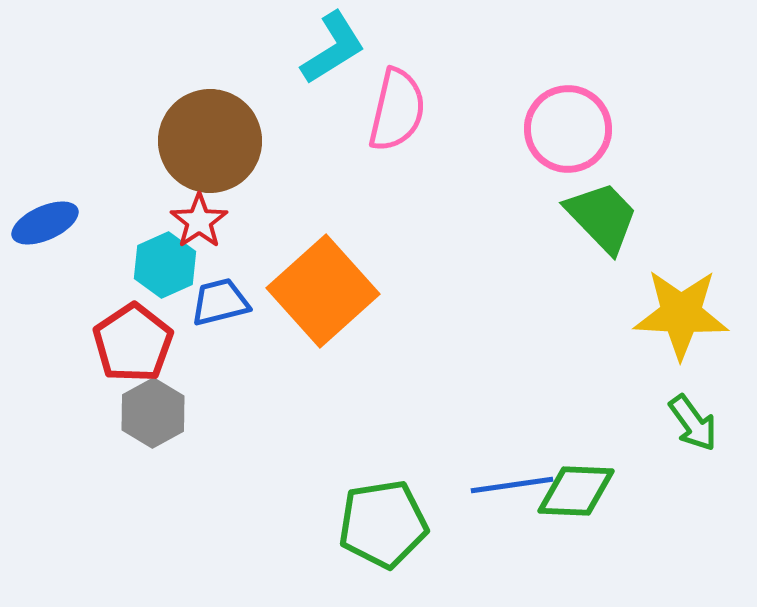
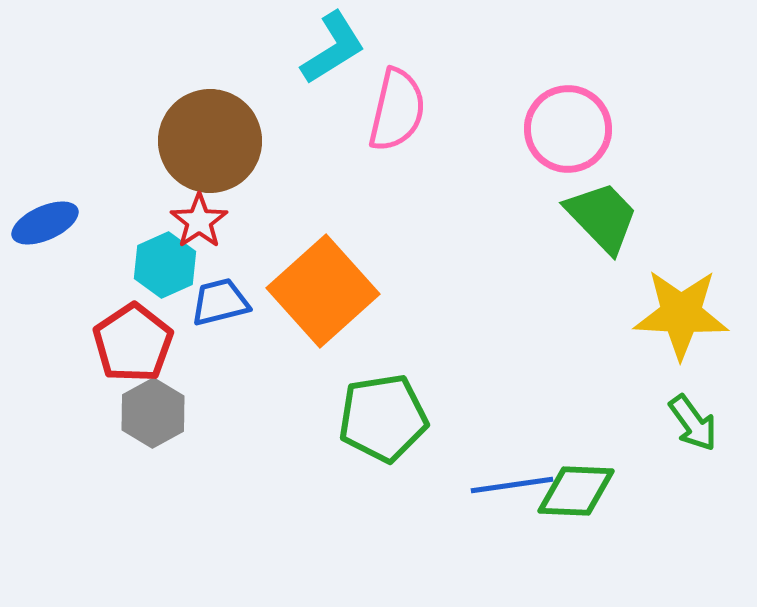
green pentagon: moved 106 px up
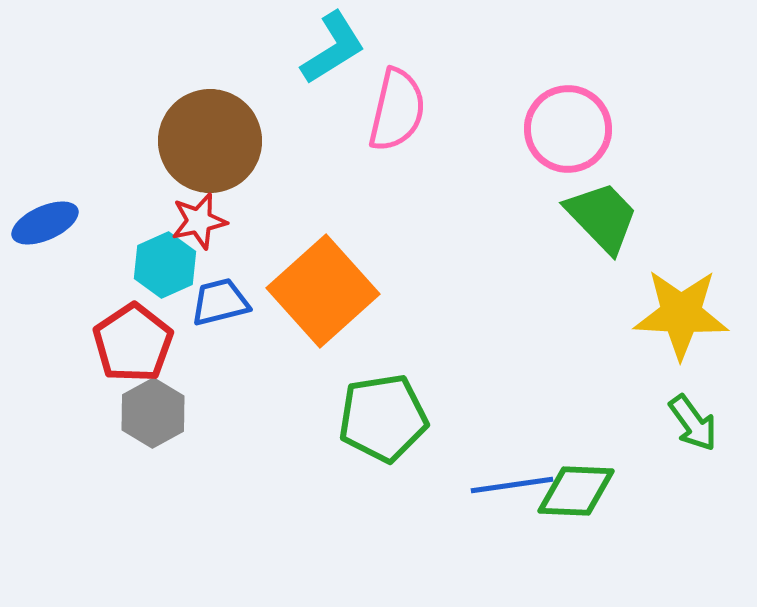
red star: rotated 22 degrees clockwise
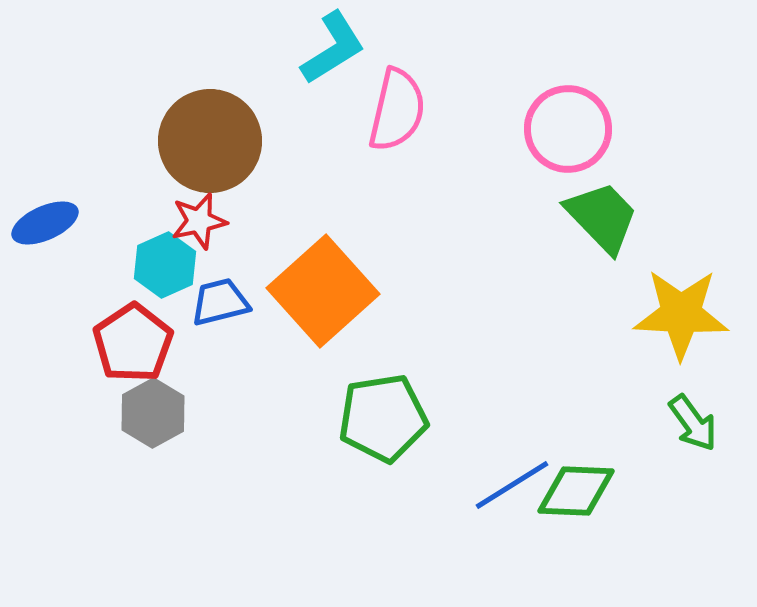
blue line: rotated 24 degrees counterclockwise
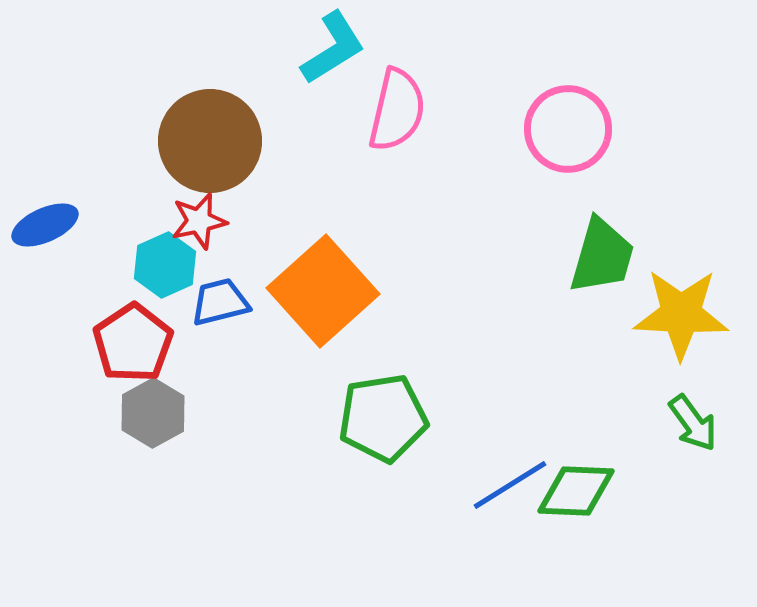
green trapezoid: moved 39 px down; rotated 60 degrees clockwise
blue ellipse: moved 2 px down
blue line: moved 2 px left
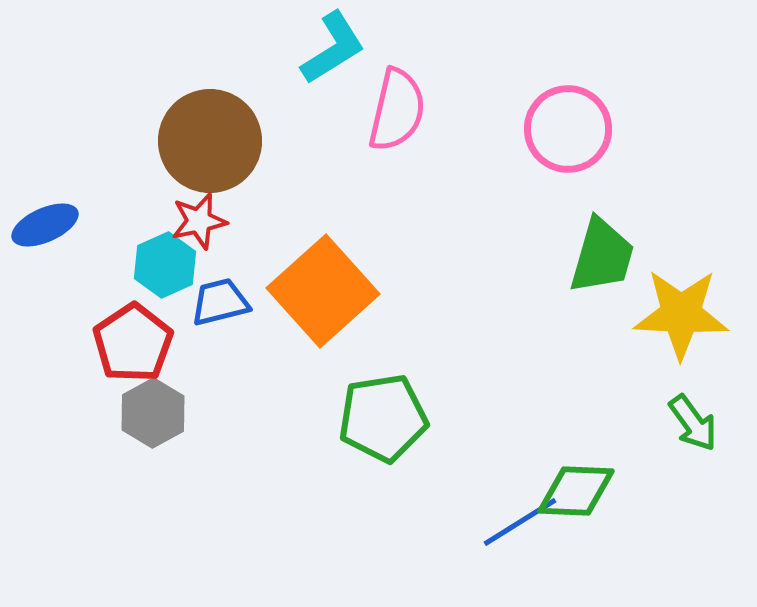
blue line: moved 10 px right, 37 px down
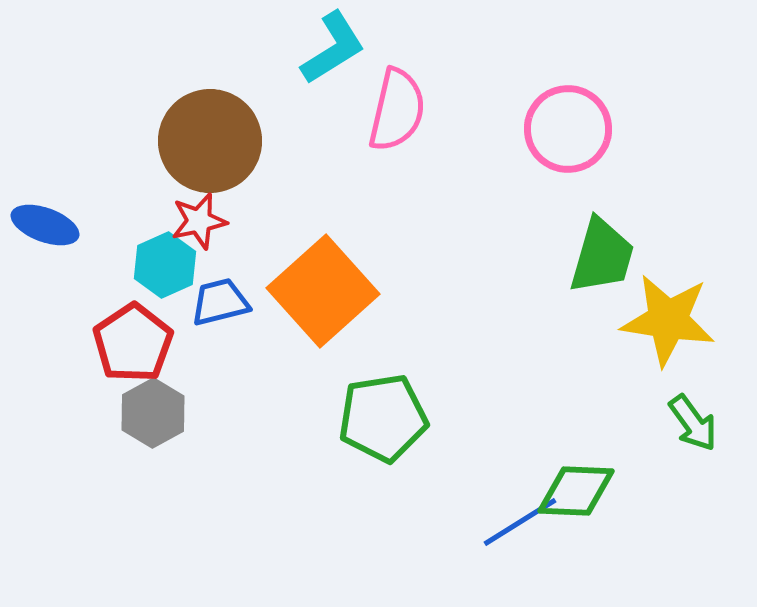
blue ellipse: rotated 44 degrees clockwise
yellow star: moved 13 px left, 6 px down; rotated 6 degrees clockwise
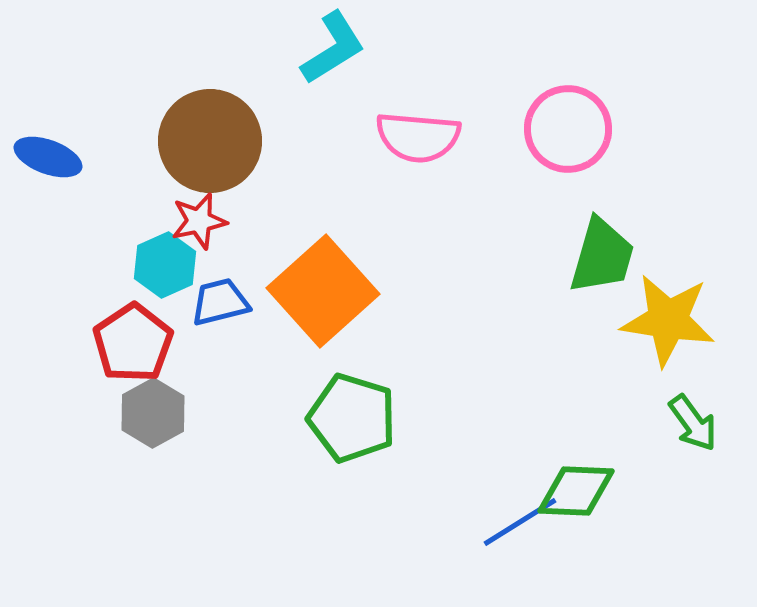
pink semicircle: moved 21 px right, 27 px down; rotated 82 degrees clockwise
blue ellipse: moved 3 px right, 68 px up
green pentagon: moved 31 px left; rotated 26 degrees clockwise
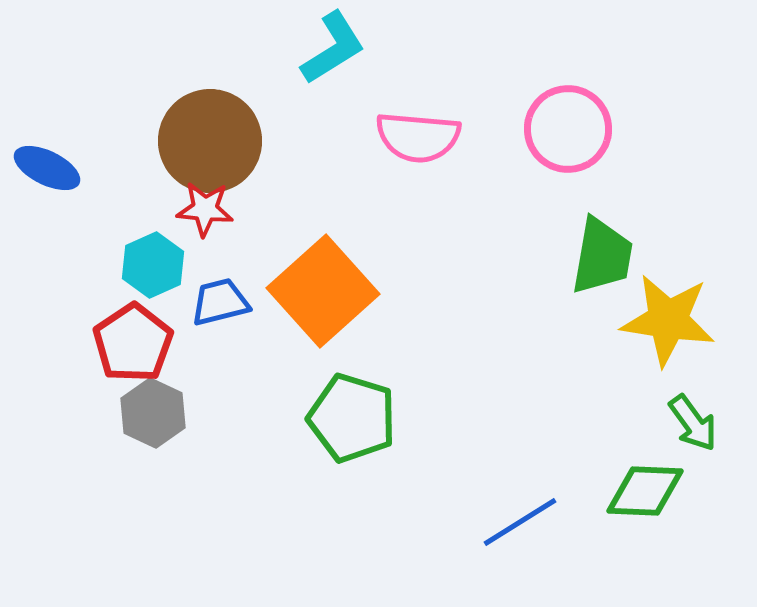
blue ellipse: moved 1 px left, 11 px down; rotated 6 degrees clockwise
red star: moved 6 px right, 12 px up; rotated 18 degrees clockwise
green trapezoid: rotated 6 degrees counterclockwise
cyan hexagon: moved 12 px left
gray hexagon: rotated 6 degrees counterclockwise
green diamond: moved 69 px right
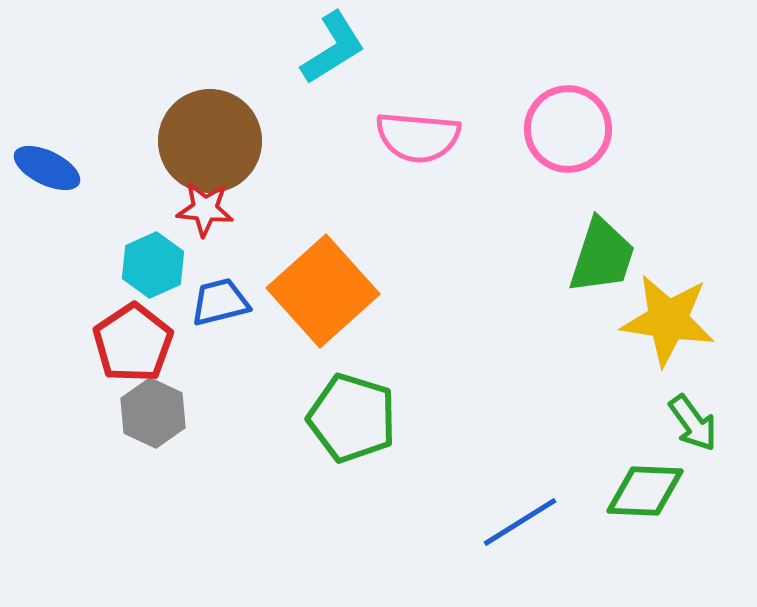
green trapezoid: rotated 8 degrees clockwise
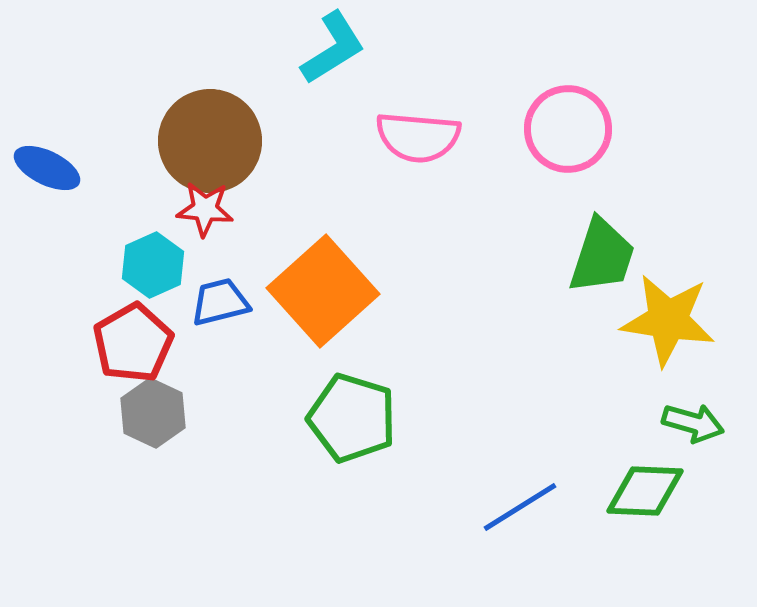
red pentagon: rotated 4 degrees clockwise
green arrow: rotated 38 degrees counterclockwise
blue line: moved 15 px up
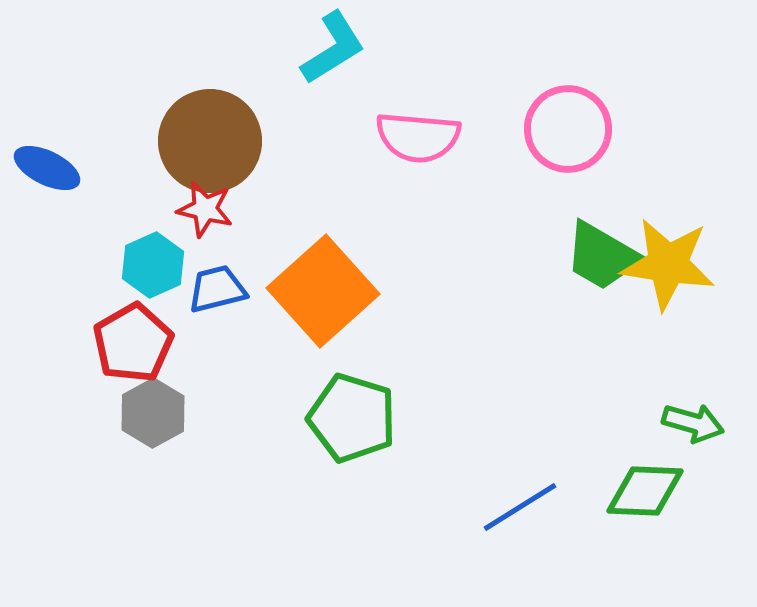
red star: rotated 8 degrees clockwise
green trapezoid: rotated 102 degrees clockwise
blue trapezoid: moved 3 px left, 13 px up
yellow star: moved 56 px up
gray hexagon: rotated 6 degrees clockwise
